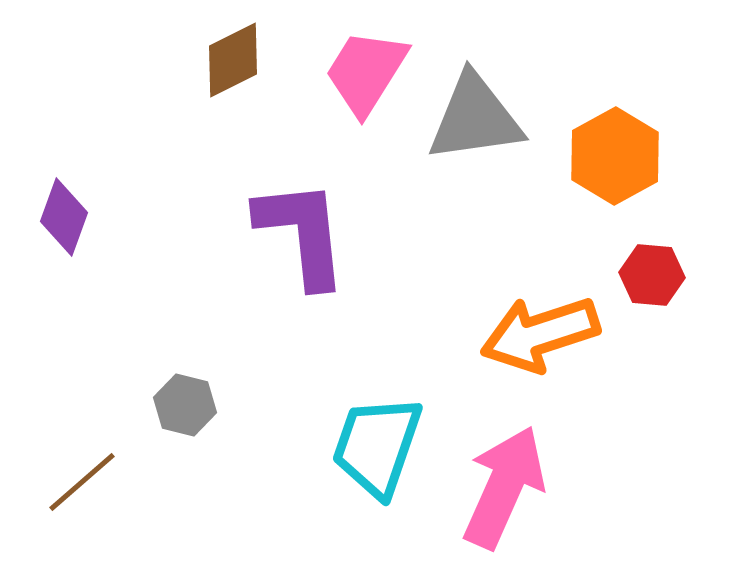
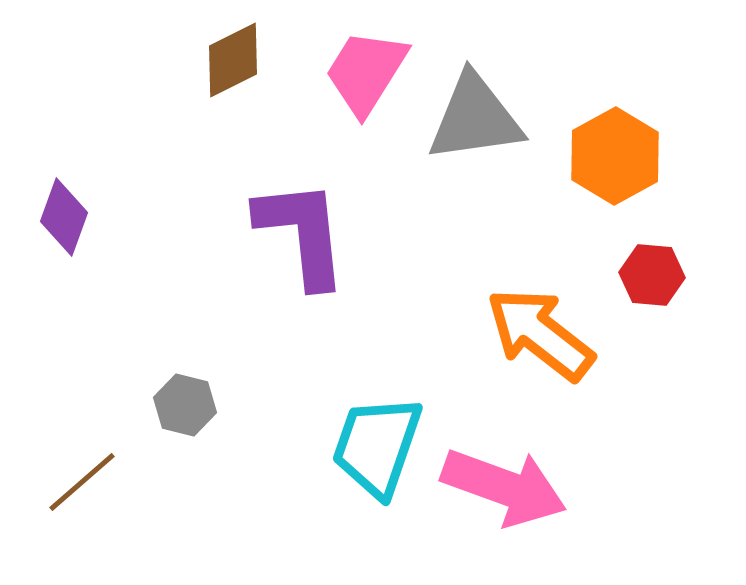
orange arrow: rotated 56 degrees clockwise
pink arrow: rotated 86 degrees clockwise
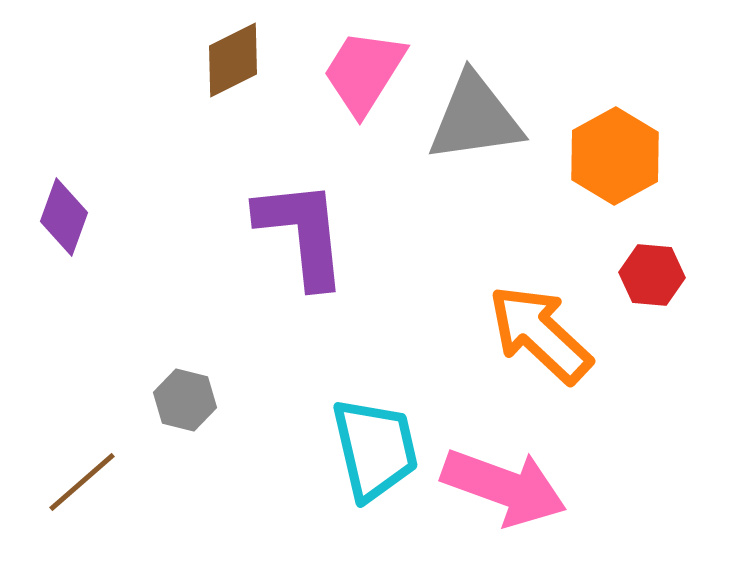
pink trapezoid: moved 2 px left
orange arrow: rotated 5 degrees clockwise
gray hexagon: moved 5 px up
cyan trapezoid: moved 2 px left, 3 px down; rotated 148 degrees clockwise
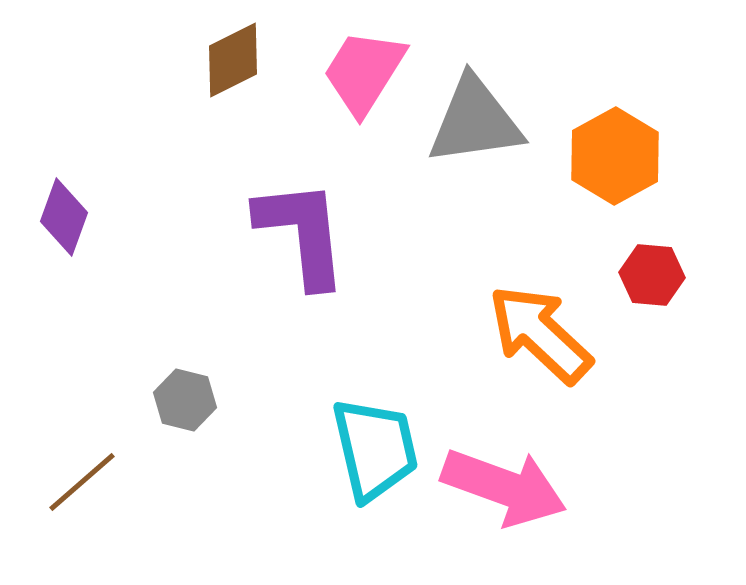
gray triangle: moved 3 px down
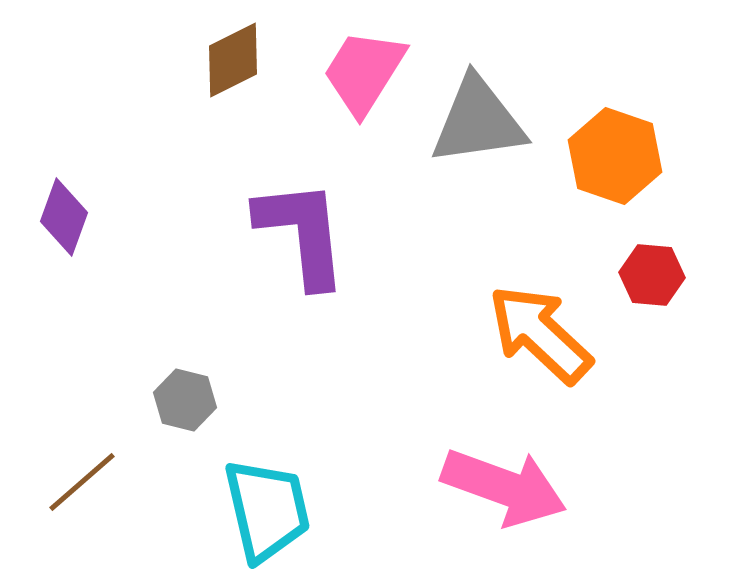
gray triangle: moved 3 px right
orange hexagon: rotated 12 degrees counterclockwise
cyan trapezoid: moved 108 px left, 61 px down
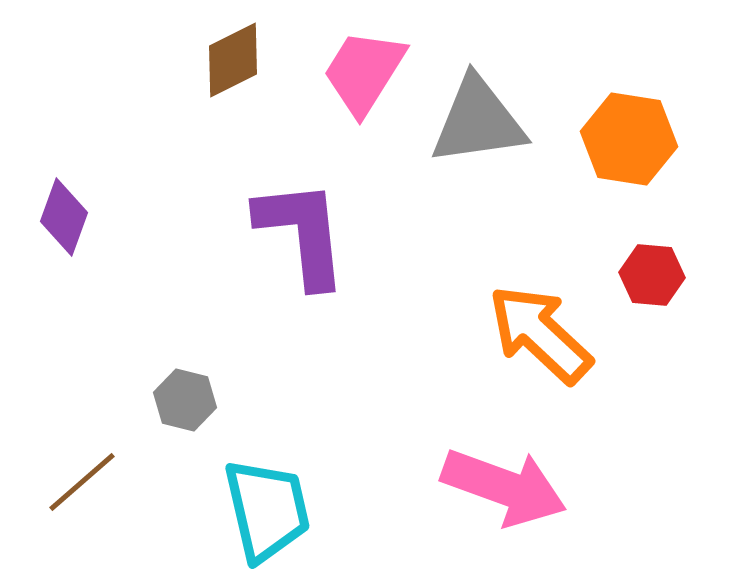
orange hexagon: moved 14 px right, 17 px up; rotated 10 degrees counterclockwise
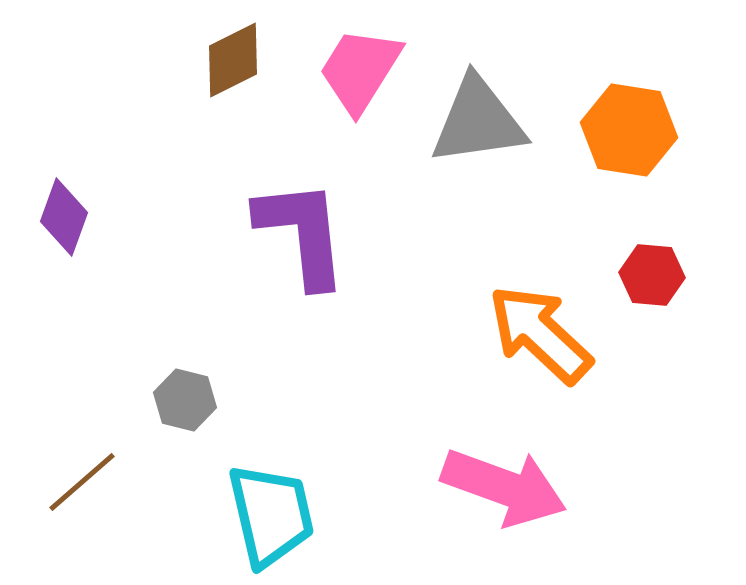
pink trapezoid: moved 4 px left, 2 px up
orange hexagon: moved 9 px up
cyan trapezoid: moved 4 px right, 5 px down
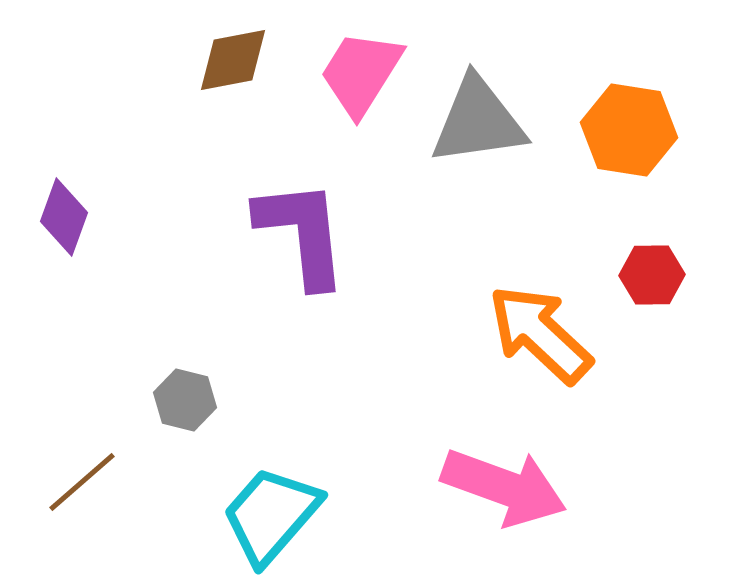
brown diamond: rotated 16 degrees clockwise
pink trapezoid: moved 1 px right, 3 px down
red hexagon: rotated 6 degrees counterclockwise
cyan trapezoid: rotated 126 degrees counterclockwise
